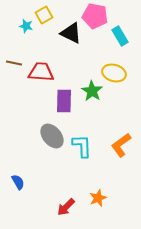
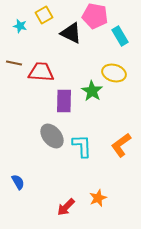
cyan star: moved 6 px left
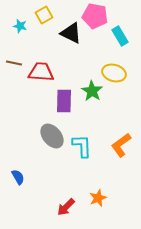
blue semicircle: moved 5 px up
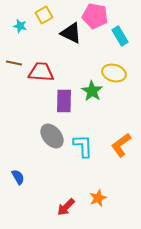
cyan L-shape: moved 1 px right
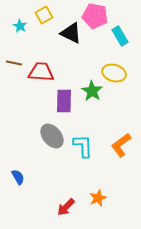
cyan star: rotated 16 degrees clockwise
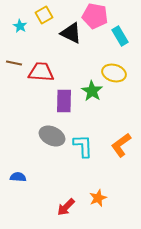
gray ellipse: rotated 25 degrees counterclockwise
blue semicircle: rotated 56 degrees counterclockwise
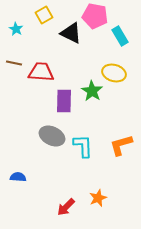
cyan star: moved 4 px left, 3 px down
orange L-shape: rotated 20 degrees clockwise
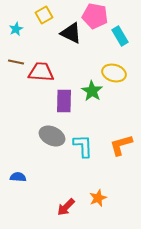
cyan star: rotated 16 degrees clockwise
brown line: moved 2 px right, 1 px up
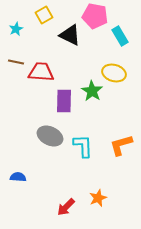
black triangle: moved 1 px left, 2 px down
gray ellipse: moved 2 px left
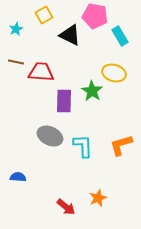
red arrow: rotated 96 degrees counterclockwise
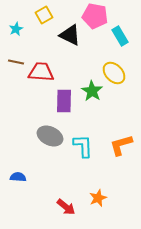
yellow ellipse: rotated 30 degrees clockwise
